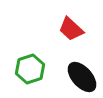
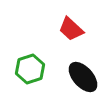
black ellipse: moved 1 px right
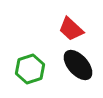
black ellipse: moved 5 px left, 12 px up
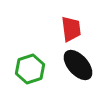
red trapezoid: rotated 140 degrees counterclockwise
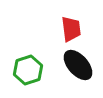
green hexagon: moved 2 px left, 1 px down
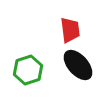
red trapezoid: moved 1 px left, 1 px down
